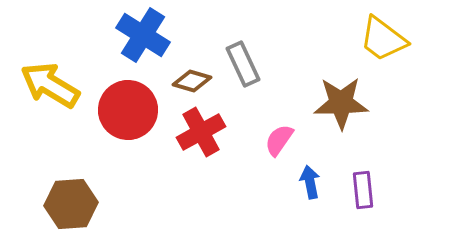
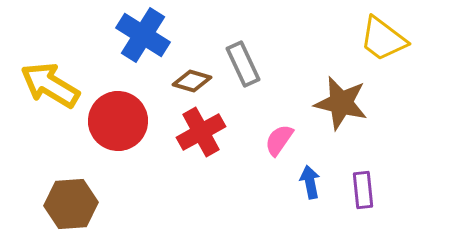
brown star: rotated 14 degrees clockwise
red circle: moved 10 px left, 11 px down
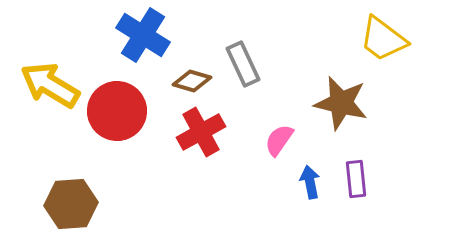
red circle: moved 1 px left, 10 px up
purple rectangle: moved 7 px left, 11 px up
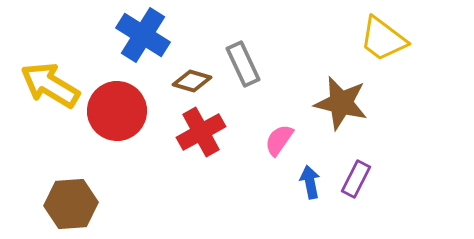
purple rectangle: rotated 33 degrees clockwise
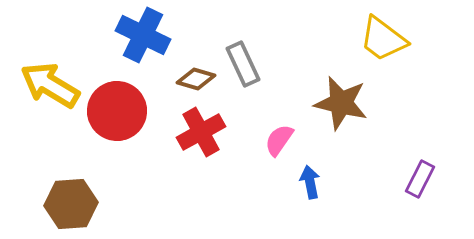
blue cross: rotated 6 degrees counterclockwise
brown diamond: moved 4 px right, 2 px up
purple rectangle: moved 64 px right
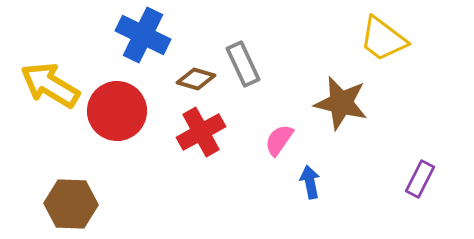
brown hexagon: rotated 6 degrees clockwise
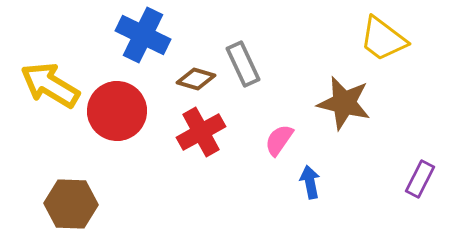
brown star: moved 3 px right
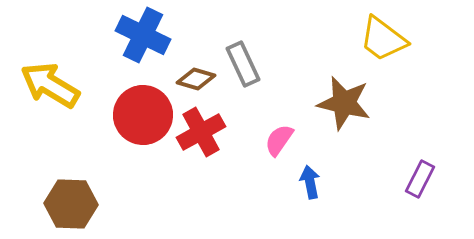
red circle: moved 26 px right, 4 px down
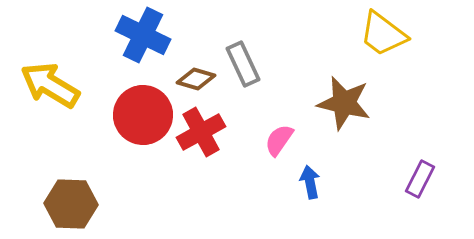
yellow trapezoid: moved 5 px up
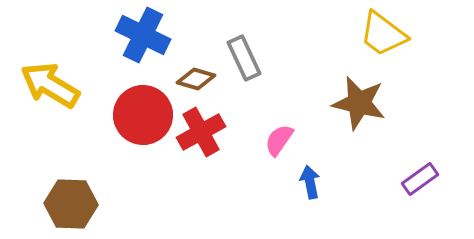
gray rectangle: moved 1 px right, 6 px up
brown star: moved 15 px right
purple rectangle: rotated 27 degrees clockwise
